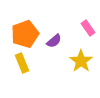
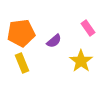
orange pentagon: moved 4 px left, 1 px up; rotated 12 degrees clockwise
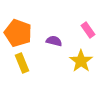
pink rectangle: moved 2 px down
orange pentagon: moved 3 px left; rotated 28 degrees clockwise
purple semicircle: rotated 126 degrees counterclockwise
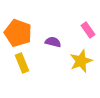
purple semicircle: moved 1 px left, 1 px down
yellow star: rotated 15 degrees clockwise
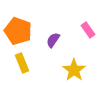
orange pentagon: moved 2 px up
purple semicircle: moved 2 px up; rotated 70 degrees counterclockwise
yellow star: moved 7 px left, 9 px down; rotated 15 degrees counterclockwise
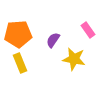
orange pentagon: moved 3 px down; rotated 24 degrees counterclockwise
yellow rectangle: moved 2 px left
yellow star: moved 11 px up; rotated 25 degrees counterclockwise
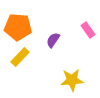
orange pentagon: moved 7 px up; rotated 8 degrees clockwise
yellow star: moved 2 px left, 21 px down; rotated 15 degrees counterclockwise
yellow rectangle: moved 6 px up; rotated 66 degrees clockwise
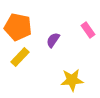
orange pentagon: rotated 8 degrees clockwise
